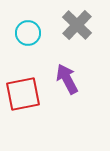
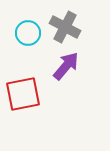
gray cross: moved 12 px left, 2 px down; rotated 16 degrees counterclockwise
purple arrow: moved 1 px left, 13 px up; rotated 68 degrees clockwise
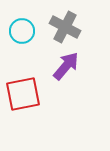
cyan circle: moved 6 px left, 2 px up
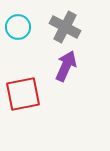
cyan circle: moved 4 px left, 4 px up
purple arrow: rotated 16 degrees counterclockwise
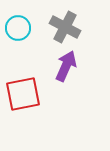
cyan circle: moved 1 px down
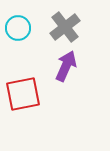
gray cross: rotated 24 degrees clockwise
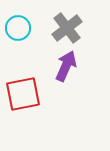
gray cross: moved 2 px right, 1 px down
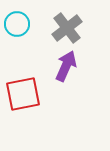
cyan circle: moved 1 px left, 4 px up
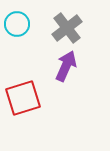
red square: moved 4 px down; rotated 6 degrees counterclockwise
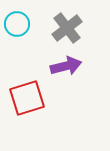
purple arrow: rotated 52 degrees clockwise
red square: moved 4 px right
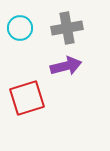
cyan circle: moved 3 px right, 4 px down
gray cross: rotated 28 degrees clockwise
